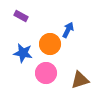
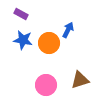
purple rectangle: moved 2 px up
orange circle: moved 1 px left, 1 px up
blue star: moved 13 px up
pink circle: moved 12 px down
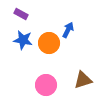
brown triangle: moved 3 px right
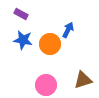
orange circle: moved 1 px right, 1 px down
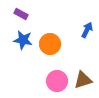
blue arrow: moved 19 px right
pink circle: moved 11 px right, 4 px up
